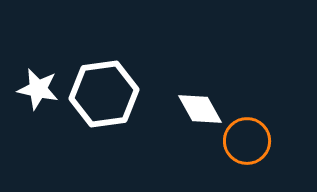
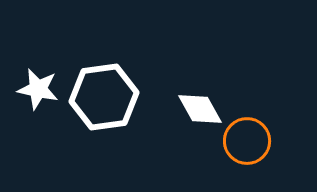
white hexagon: moved 3 px down
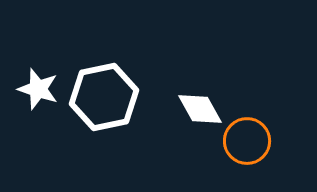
white star: rotated 6 degrees clockwise
white hexagon: rotated 4 degrees counterclockwise
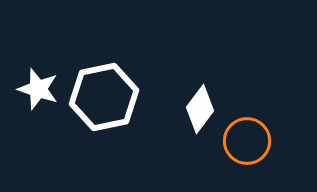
white diamond: rotated 66 degrees clockwise
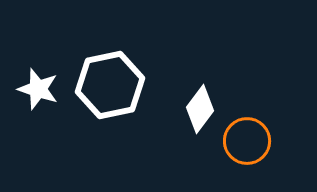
white hexagon: moved 6 px right, 12 px up
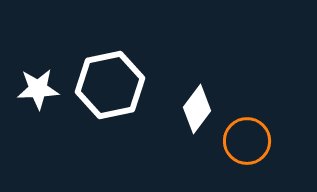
white star: rotated 21 degrees counterclockwise
white diamond: moved 3 px left
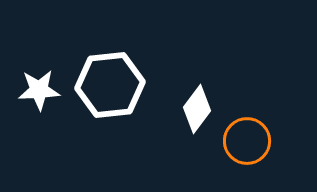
white hexagon: rotated 6 degrees clockwise
white star: moved 1 px right, 1 px down
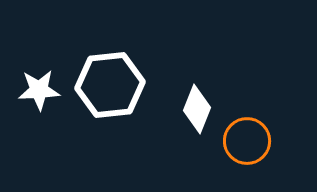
white diamond: rotated 15 degrees counterclockwise
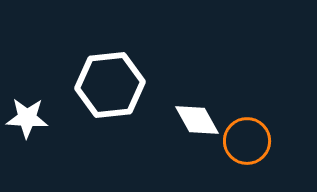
white star: moved 12 px left, 28 px down; rotated 6 degrees clockwise
white diamond: moved 11 px down; rotated 51 degrees counterclockwise
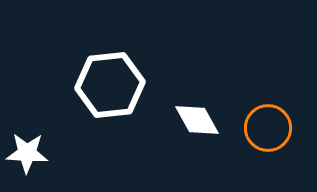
white star: moved 35 px down
orange circle: moved 21 px right, 13 px up
